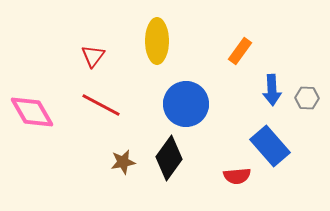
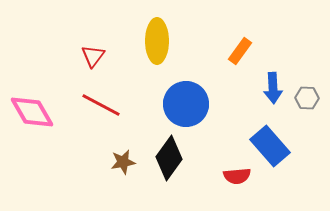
blue arrow: moved 1 px right, 2 px up
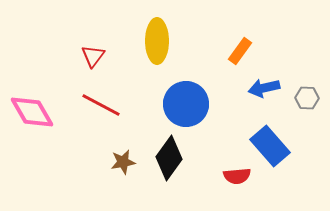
blue arrow: moved 9 px left; rotated 80 degrees clockwise
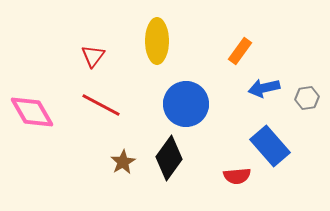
gray hexagon: rotated 10 degrees counterclockwise
brown star: rotated 20 degrees counterclockwise
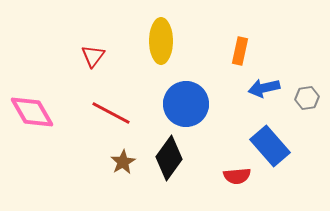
yellow ellipse: moved 4 px right
orange rectangle: rotated 24 degrees counterclockwise
red line: moved 10 px right, 8 px down
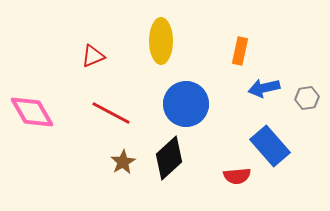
red triangle: rotated 30 degrees clockwise
black diamond: rotated 12 degrees clockwise
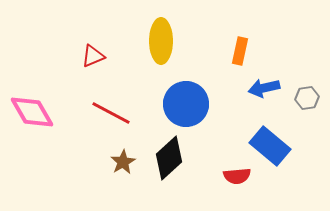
blue rectangle: rotated 9 degrees counterclockwise
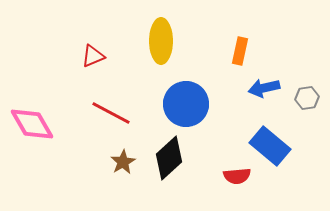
pink diamond: moved 12 px down
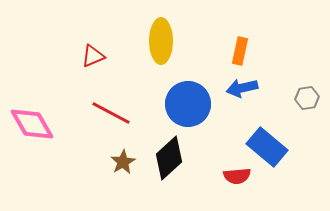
blue arrow: moved 22 px left
blue circle: moved 2 px right
blue rectangle: moved 3 px left, 1 px down
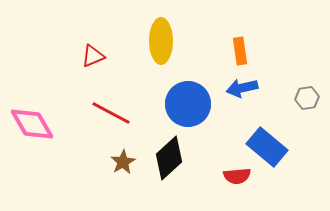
orange rectangle: rotated 20 degrees counterclockwise
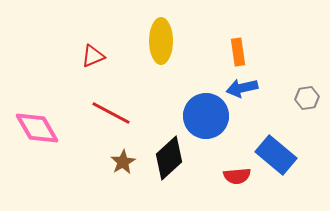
orange rectangle: moved 2 px left, 1 px down
blue circle: moved 18 px right, 12 px down
pink diamond: moved 5 px right, 4 px down
blue rectangle: moved 9 px right, 8 px down
